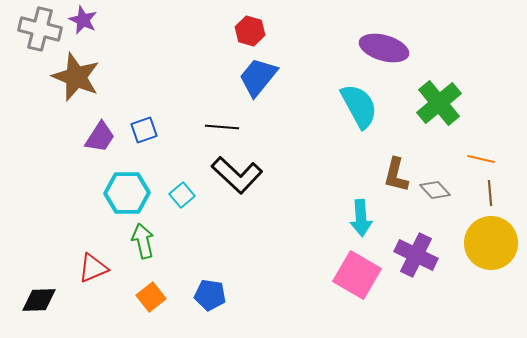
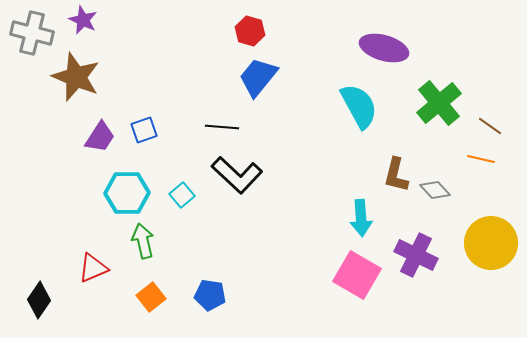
gray cross: moved 8 px left, 4 px down
brown line: moved 67 px up; rotated 50 degrees counterclockwise
black diamond: rotated 54 degrees counterclockwise
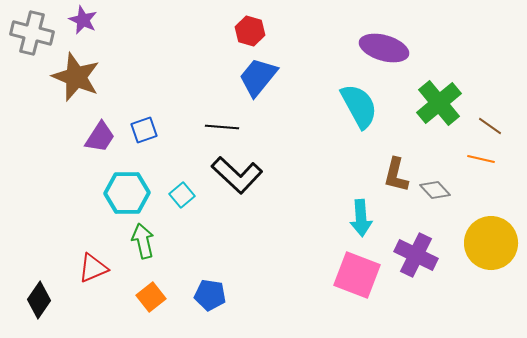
pink square: rotated 9 degrees counterclockwise
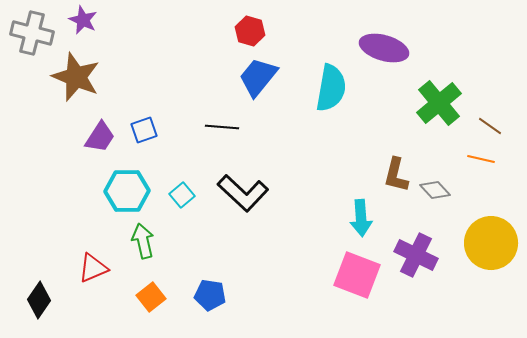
cyan semicircle: moved 28 px left, 18 px up; rotated 39 degrees clockwise
black L-shape: moved 6 px right, 18 px down
cyan hexagon: moved 2 px up
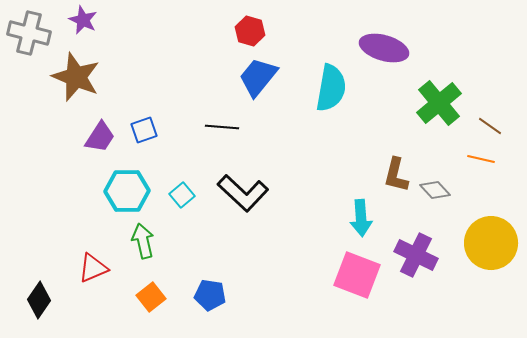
gray cross: moved 3 px left
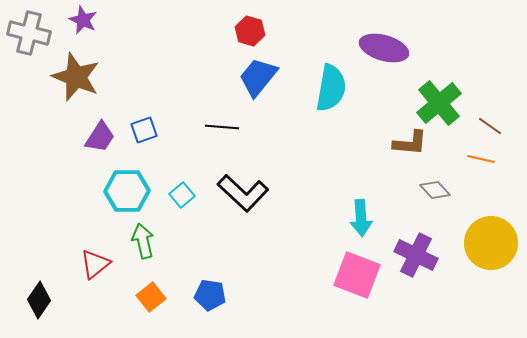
brown L-shape: moved 14 px right, 32 px up; rotated 99 degrees counterclockwise
red triangle: moved 2 px right, 4 px up; rotated 16 degrees counterclockwise
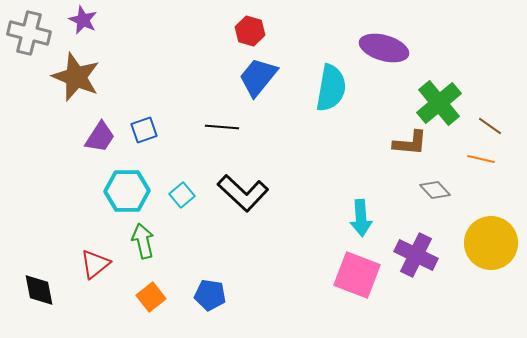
black diamond: moved 10 px up; rotated 45 degrees counterclockwise
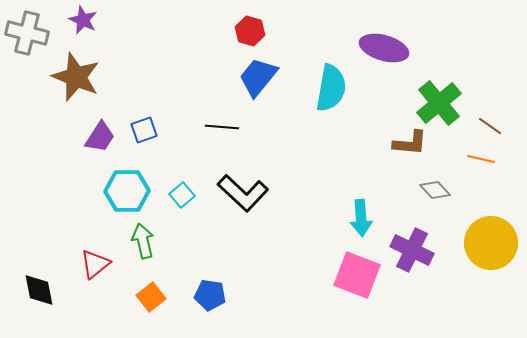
gray cross: moved 2 px left
purple cross: moved 4 px left, 5 px up
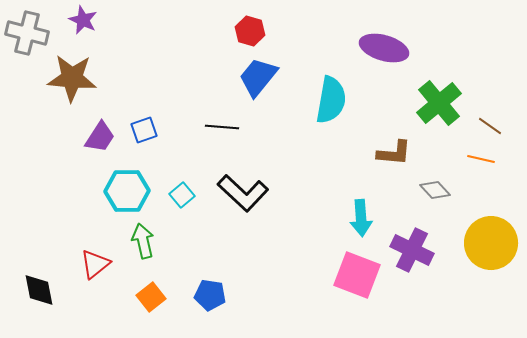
brown star: moved 4 px left, 1 px down; rotated 18 degrees counterclockwise
cyan semicircle: moved 12 px down
brown L-shape: moved 16 px left, 10 px down
